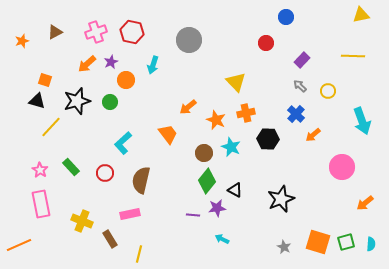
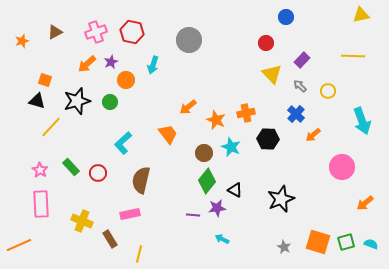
yellow triangle at (236, 82): moved 36 px right, 8 px up
red circle at (105, 173): moved 7 px left
pink rectangle at (41, 204): rotated 8 degrees clockwise
cyan semicircle at (371, 244): rotated 72 degrees counterclockwise
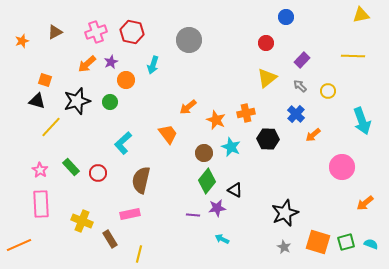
yellow triangle at (272, 74): moved 5 px left, 4 px down; rotated 35 degrees clockwise
black star at (281, 199): moved 4 px right, 14 px down
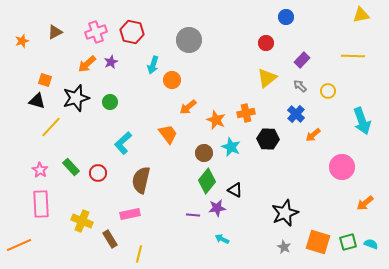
orange circle at (126, 80): moved 46 px right
black star at (77, 101): moved 1 px left, 3 px up
green square at (346, 242): moved 2 px right
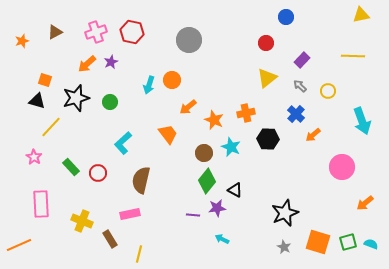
cyan arrow at (153, 65): moved 4 px left, 20 px down
orange star at (216, 120): moved 2 px left
pink star at (40, 170): moved 6 px left, 13 px up
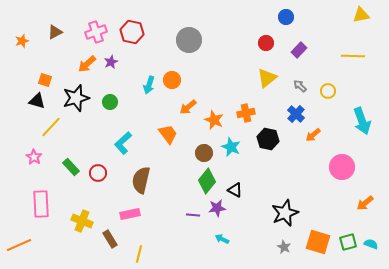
purple rectangle at (302, 60): moved 3 px left, 10 px up
black hexagon at (268, 139): rotated 10 degrees clockwise
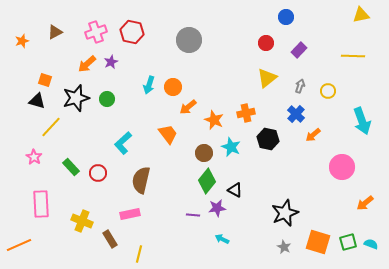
orange circle at (172, 80): moved 1 px right, 7 px down
gray arrow at (300, 86): rotated 64 degrees clockwise
green circle at (110, 102): moved 3 px left, 3 px up
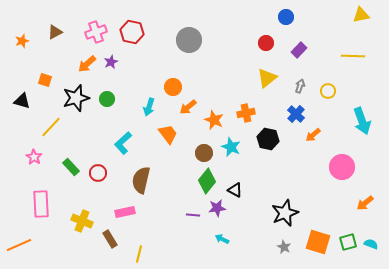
cyan arrow at (149, 85): moved 22 px down
black triangle at (37, 101): moved 15 px left
pink rectangle at (130, 214): moved 5 px left, 2 px up
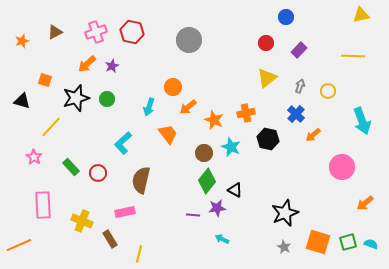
purple star at (111, 62): moved 1 px right, 4 px down
pink rectangle at (41, 204): moved 2 px right, 1 px down
